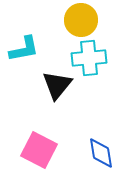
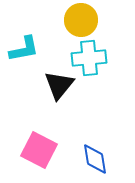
black triangle: moved 2 px right
blue diamond: moved 6 px left, 6 px down
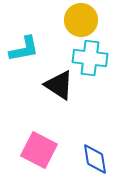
cyan cross: moved 1 px right; rotated 12 degrees clockwise
black triangle: rotated 36 degrees counterclockwise
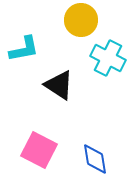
cyan cross: moved 18 px right; rotated 20 degrees clockwise
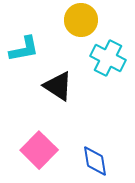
black triangle: moved 1 px left, 1 px down
pink square: rotated 18 degrees clockwise
blue diamond: moved 2 px down
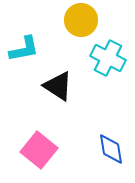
pink square: rotated 6 degrees counterclockwise
blue diamond: moved 16 px right, 12 px up
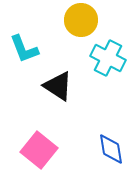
cyan L-shape: rotated 80 degrees clockwise
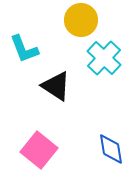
cyan cross: moved 4 px left; rotated 16 degrees clockwise
black triangle: moved 2 px left
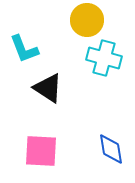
yellow circle: moved 6 px right
cyan cross: rotated 28 degrees counterclockwise
black triangle: moved 8 px left, 2 px down
pink square: moved 2 px right, 1 px down; rotated 36 degrees counterclockwise
